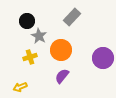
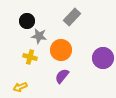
gray star: rotated 21 degrees counterclockwise
yellow cross: rotated 32 degrees clockwise
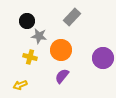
yellow arrow: moved 2 px up
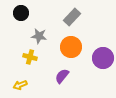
black circle: moved 6 px left, 8 px up
orange circle: moved 10 px right, 3 px up
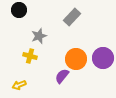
black circle: moved 2 px left, 3 px up
gray star: rotated 28 degrees counterclockwise
orange circle: moved 5 px right, 12 px down
yellow cross: moved 1 px up
yellow arrow: moved 1 px left
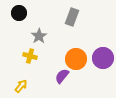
black circle: moved 3 px down
gray rectangle: rotated 24 degrees counterclockwise
gray star: rotated 14 degrees counterclockwise
yellow arrow: moved 2 px right, 1 px down; rotated 152 degrees clockwise
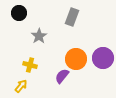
yellow cross: moved 9 px down
